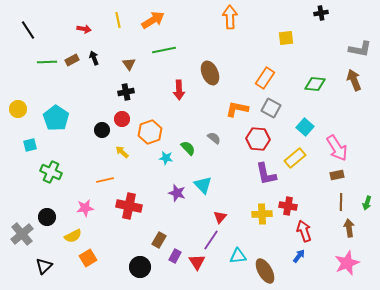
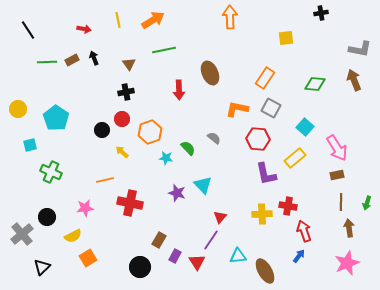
red cross at (129, 206): moved 1 px right, 3 px up
black triangle at (44, 266): moved 2 px left, 1 px down
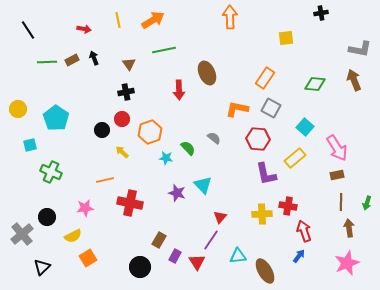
brown ellipse at (210, 73): moved 3 px left
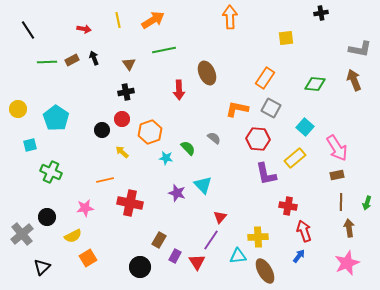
yellow cross at (262, 214): moved 4 px left, 23 px down
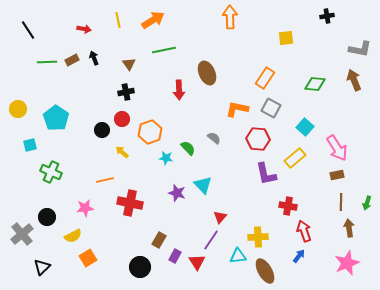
black cross at (321, 13): moved 6 px right, 3 px down
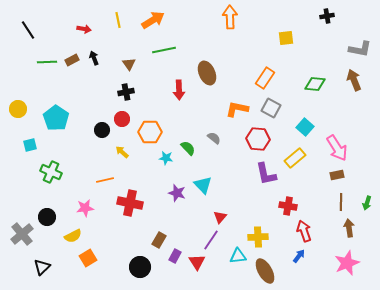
orange hexagon at (150, 132): rotated 20 degrees clockwise
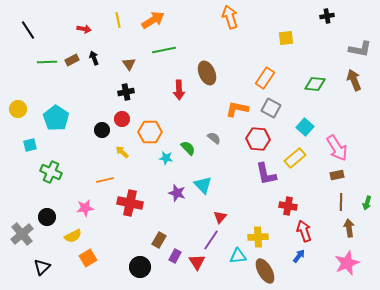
orange arrow at (230, 17): rotated 15 degrees counterclockwise
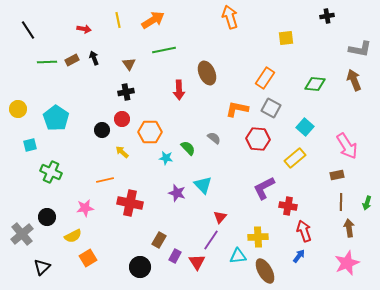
pink arrow at (337, 148): moved 10 px right, 2 px up
purple L-shape at (266, 174): moved 2 px left, 14 px down; rotated 75 degrees clockwise
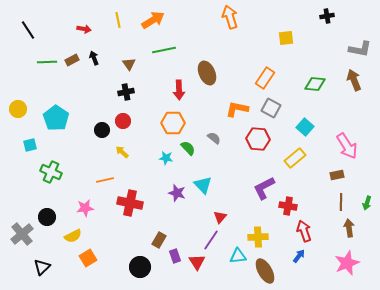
red circle at (122, 119): moved 1 px right, 2 px down
orange hexagon at (150, 132): moved 23 px right, 9 px up
purple rectangle at (175, 256): rotated 48 degrees counterclockwise
